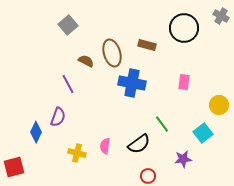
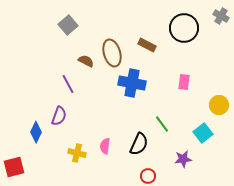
brown rectangle: rotated 12 degrees clockwise
purple semicircle: moved 1 px right, 1 px up
black semicircle: rotated 30 degrees counterclockwise
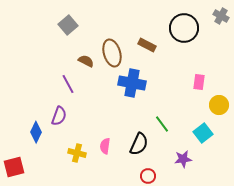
pink rectangle: moved 15 px right
